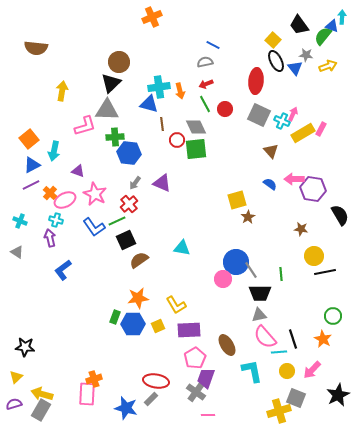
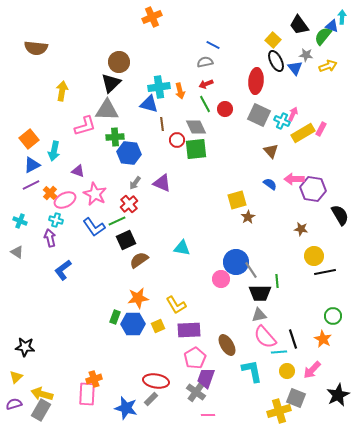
green line at (281, 274): moved 4 px left, 7 px down
pink circle at (223, 279): moved 2 px left
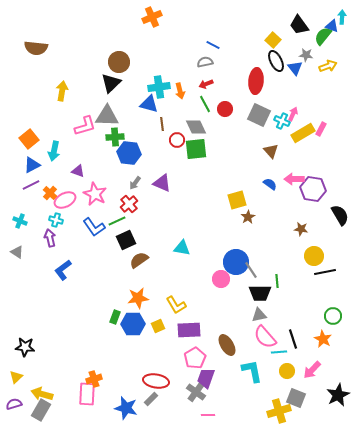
gray triangle at (107, 110): moved 6 px down
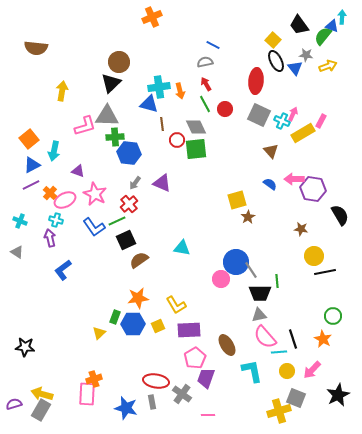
red arrow at (206, 84): rotated 80 degrees clockwise
pink rectangle at (321, 129): moved 8 px up
yellow triangle at (16, 377): moved 83 px right, 44 px up
gray cross at (196, 392): moved 14 px left, 2 px down
gray rectangle at (151, 399): moved 1 px right, 3 px down; rotated 56 degrees counterclockwise
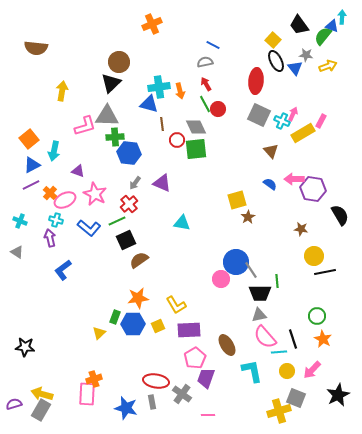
orange cross at (152, 17): moved 7 px down
red circle at (225, 109): moved 7 px left
blue L-shape at (94, 227): moved 5 px left, 1 px down; rotated 15 degrees counterclockwise
cyan triangle at (182, 248): moved 25 px up
green circle at (333, 316): moved 16 px left
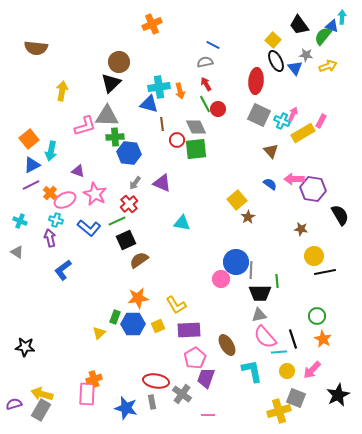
cyan arrow at (54, 151): moved 3 px left
yellow square at (237, 200): rotated 24 degrees counterclockwise
gray line at (251, 270): rotated 36 degrees clockwise
